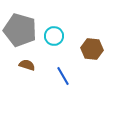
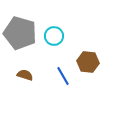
gray pentagon: moved 3 px down
brown hexagon: moved 4 px left, 13 px down
brown semicircle: moved 2 px left, 10 px down
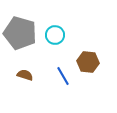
cyan circle: moved 1 px right, 1 px up
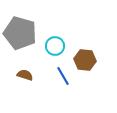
cyan circle: moved 11 px down
brown hexagon: moved 3 px left, 2 px up
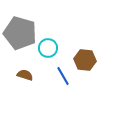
cyan circle: moved 7 px left, 2 px down
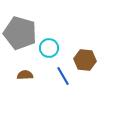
cyan circle: moved 1 px right
brown semicircle: rotated 21 degrees counterclockwise
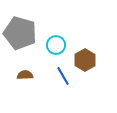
cyan circle: moved 7 px right, 3 px up
brown hexagon: rotated 25 degrees clockwise
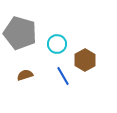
cyan circle: moved 1 px right, 1 px up
brown semicircle: rotated 14 degrees counterclockwise
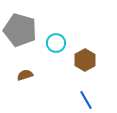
gray pentagon: moved 3 px up
cyan circle: moved 1 px left, 1 px up
blue line: moved 23 px right, 24 px down
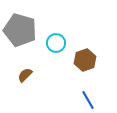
brown hexagon: rotated 10 degrees clockwise
brown semicircle: rotated 28 degrees counterclockwise
blue line: moved 2 px right
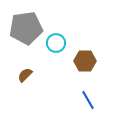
gray pentagon: moved 6 px right, 2 px up; rotated 24 degrees counterclockwise
brown hexagon: moved 1 px down; rotated 20 degrees clockwise
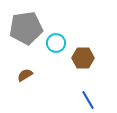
brown hexagon: moved 2 px left, 3 px up
brown semicircle: rotated 14 degrees clockwise
